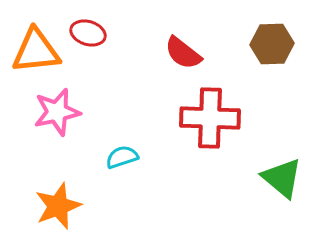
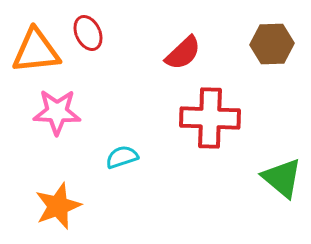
red ellipse: rotated 48 degrees clockwise
red semicircle: rotated 81 degrees counterclockwise
pink star: rotated 15 degrees clockwise
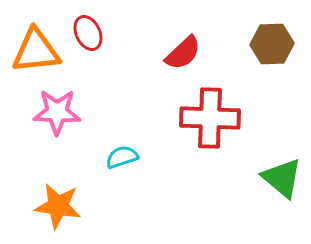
orange star: rotated 30 degrees clockwise
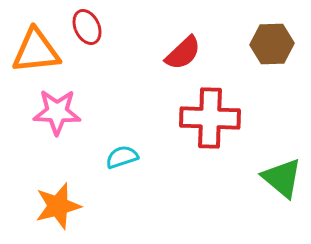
red ellipse: moved 1 px left, 6 px up
orange star: rotated 24 degrees counterclockwise
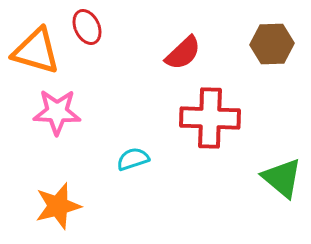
orange triangle: rotated 22 degrees clockwise
cyan semicircle: moved 11 px right, 2 px down
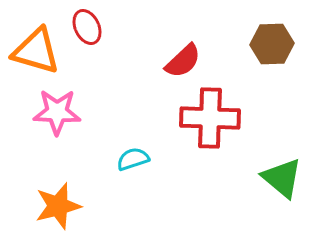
red semicircle: moved 8 px down
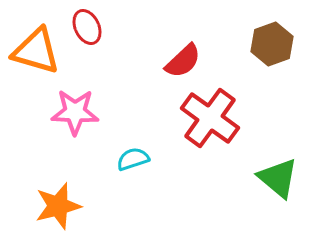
brown hexagon: rotated 18 degrees counterclockwise
pink star: moved 18 px right
red cross: rotated 34 degrees clockwise
green triangle: moved 4 px left
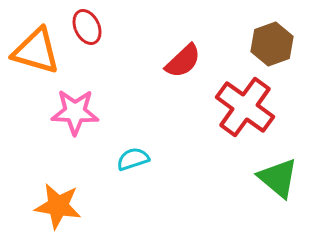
red cross: moved 35 px right, 11 px up
orange star: rotated 24 degrees clockwise
